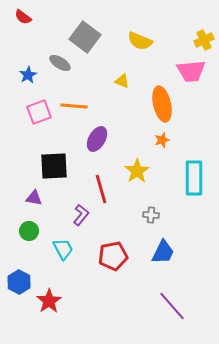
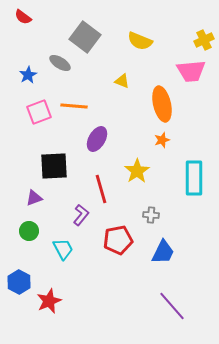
purple triangle: rotated 30 degrees counterclockwise
red pentagon: moved 5 px right, 16 px up
red star: rotated 10 degrees clockwise
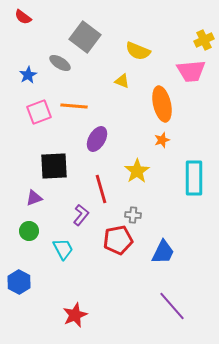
yellow semicircle: moved 2 px left, 10 px down
gray cross: moved 18 px left
red star: moved 26 px right, 14 px down
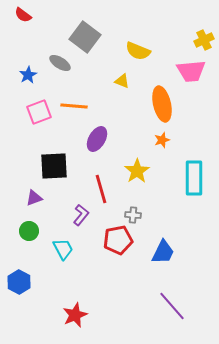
red semicircle: moved 2 px up
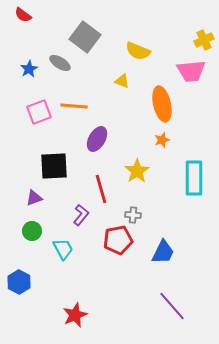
blue star: moved 1 px right, 6 px up
green circle: moved 3 px right
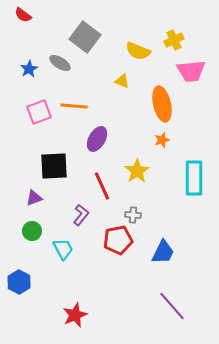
yellow cross: moved 30 px left
red line: moved 1 px right, 3 px up; rotated 8 degrees counterclockwise
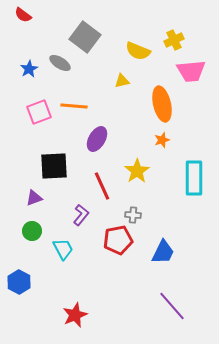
yellow triangle: rotated 35 degrees counterclockwise
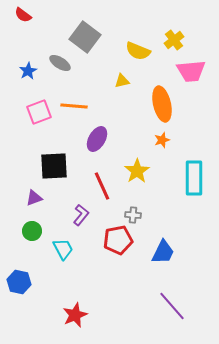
yellow cross: rotated 12 degrees counterclockwise
blue star: moved 1 px left, 2 px down
blue hexagon: rotated 15 degrees counterclockwise
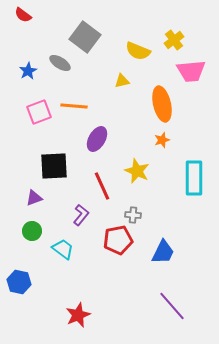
yellow star: rotated 15 degrees counterclockwise
cyan trapezoid: rotated 25 degrees counterclockwise
red star: moved 3 px right
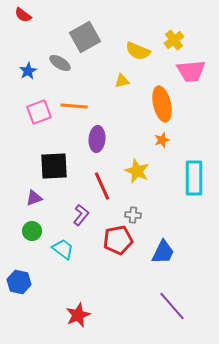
gray square: rotated 24 degrees clockwise
purple ellipse: rotated 25 degrees counterclockwise
